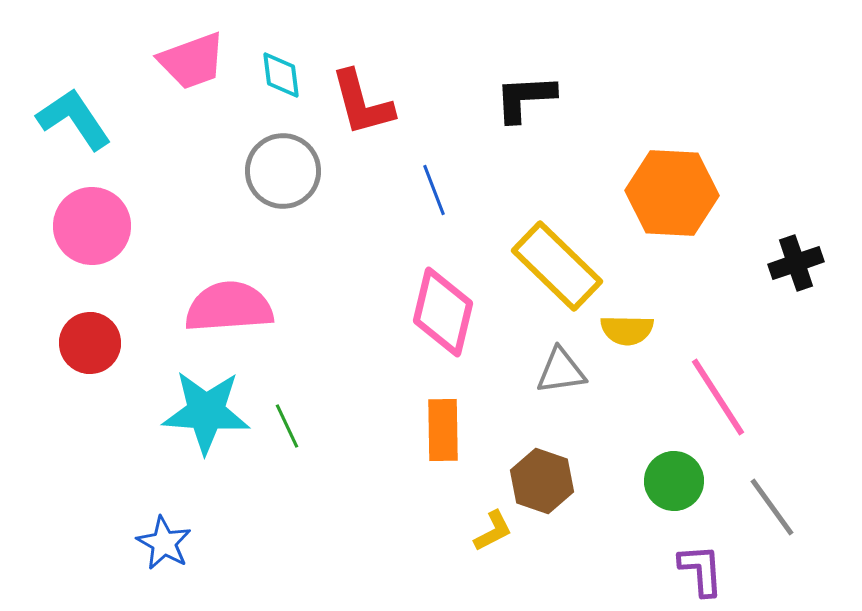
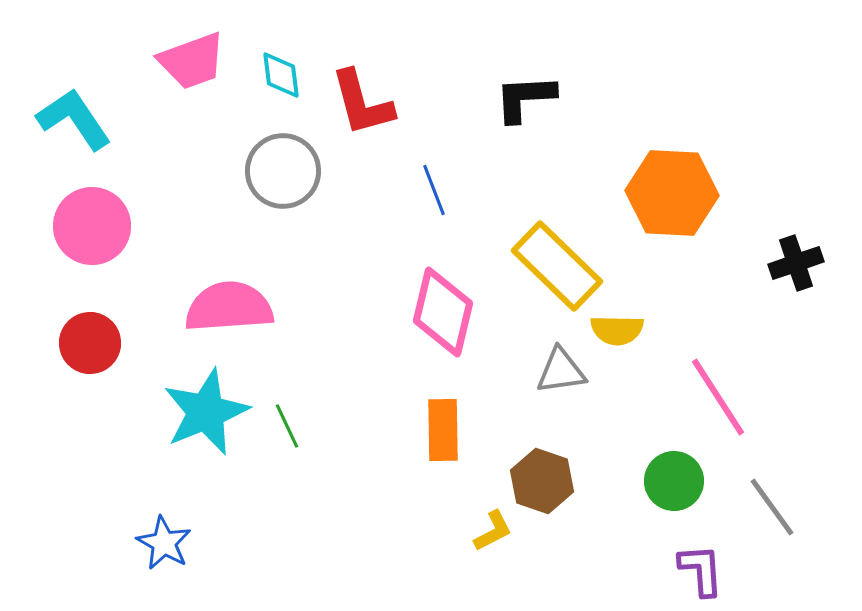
yellow semicircle: moved 10 px left
cyan star: rotated 26 degrees counterclockwise
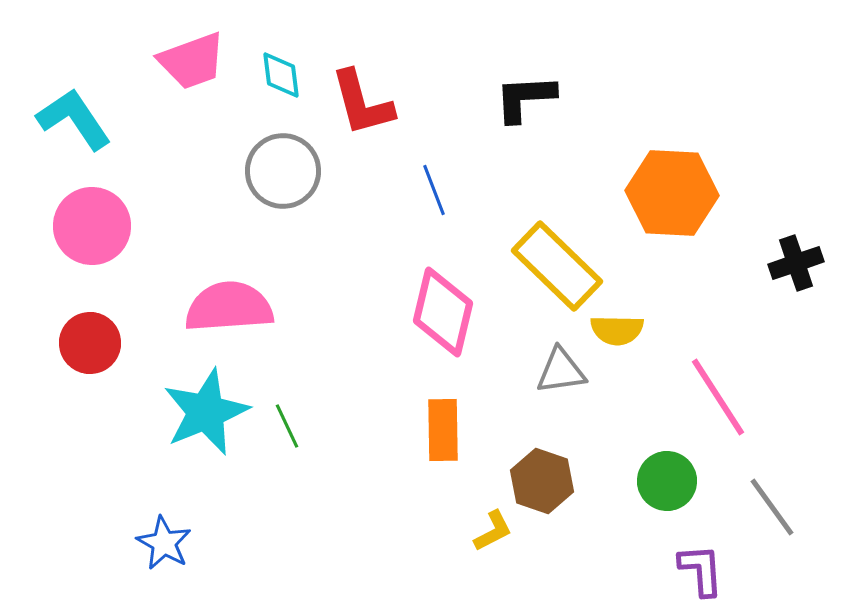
green circle: moved 7 px left
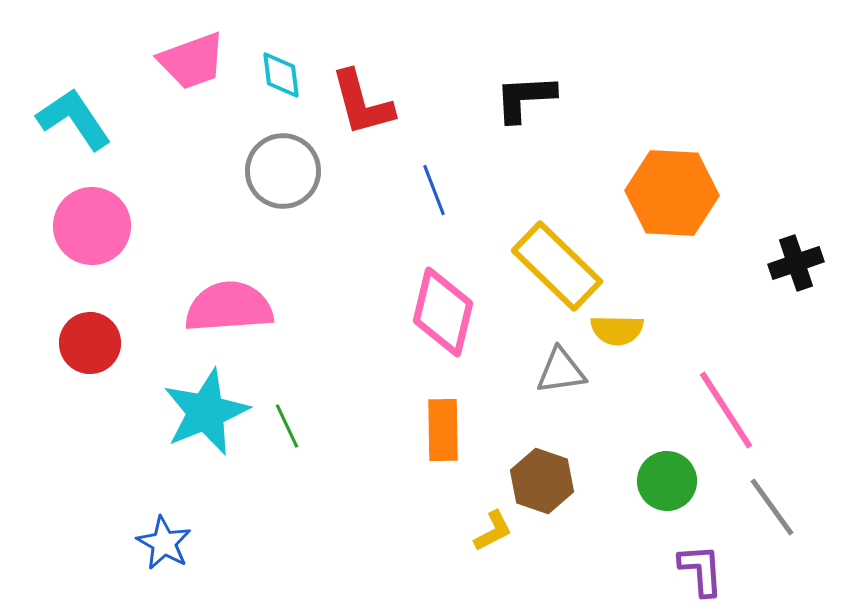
pink line: moved 8 px right, 13 px down
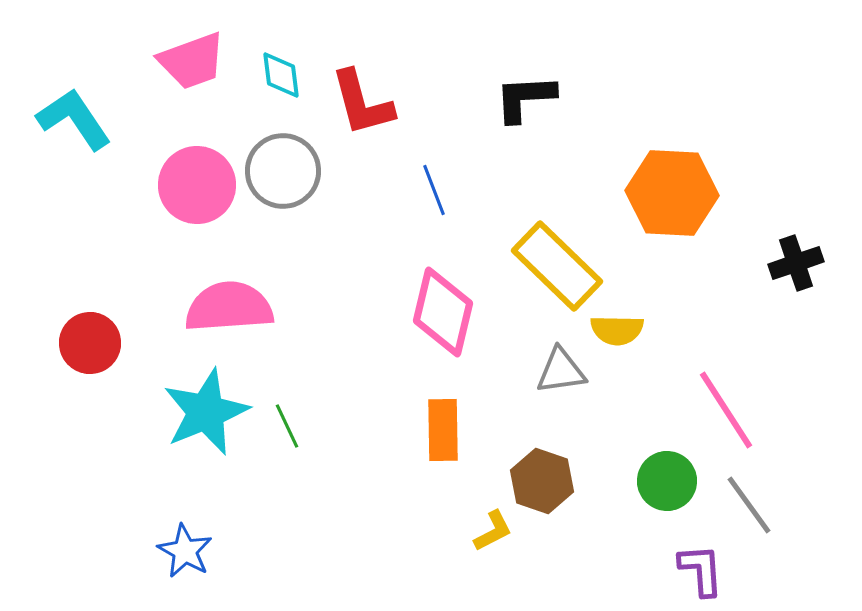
pink circle: moved 105 px right, 41 px up
gray line: moved 23 px left, 2 px up
blue star: moved 21 px right, 8 px down
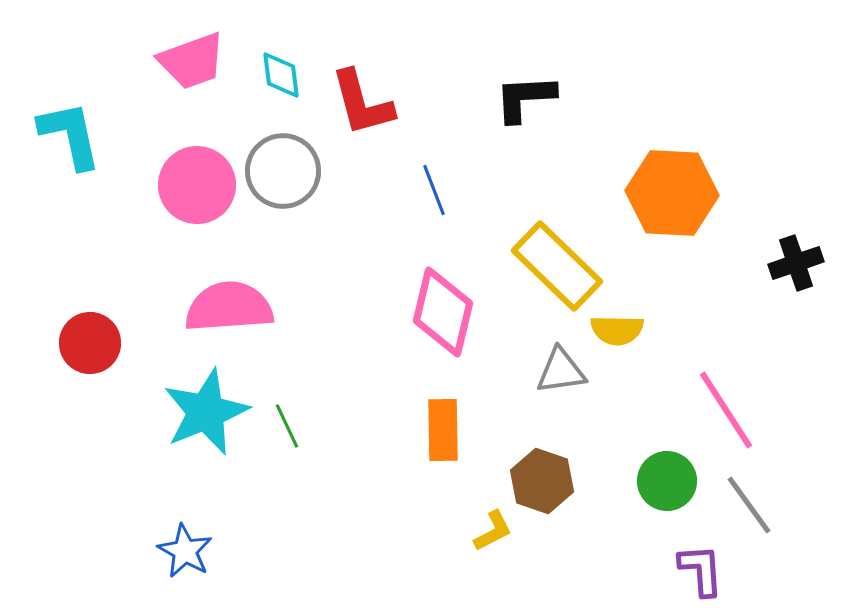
cyan L-shape: moved 4 px left, 16 px down; rotated 22 degrees clockwise
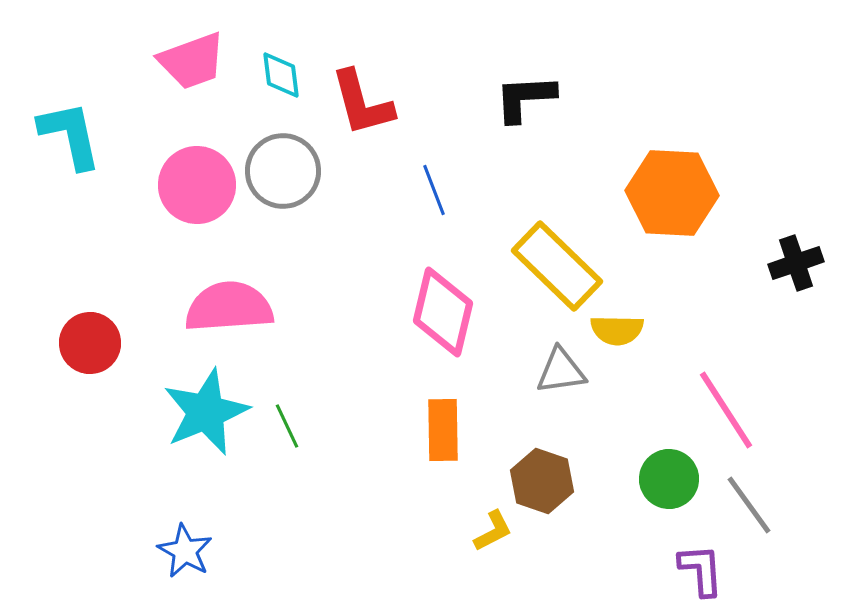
green circle: moved 2 px right, 2 px up
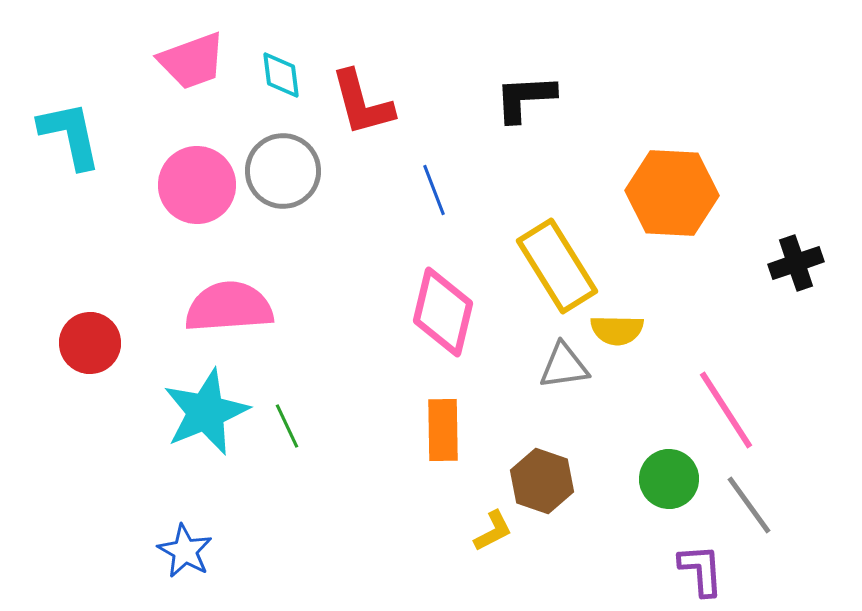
yellow rectangle: rotated 14 degrees clockwise
gray triangle: moved 3 px right, 5 px up
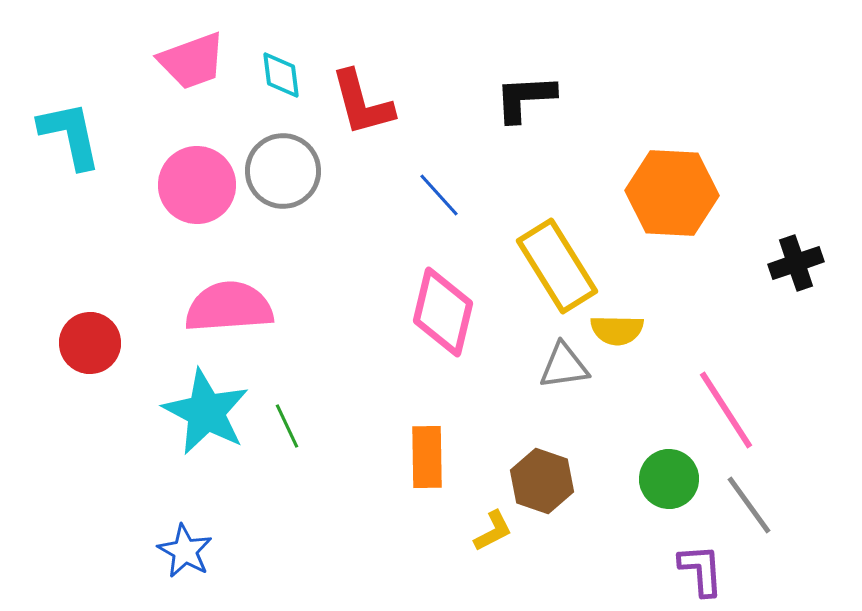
blue line: moved 5 px right, 5 px down; rotated 21 degrees counterclockwise
cyan star: rotated 22 degrees counterclockwise
orange rectangle: moved 16 px left, 27 px down
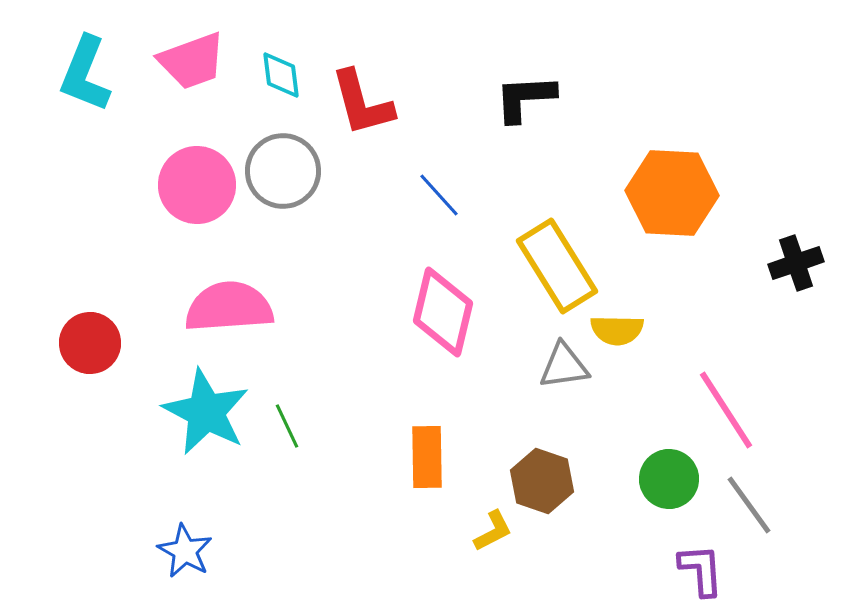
cyan L-shape: moved 15 px right, 61 px up; rotated 146 degrees counterclockwise
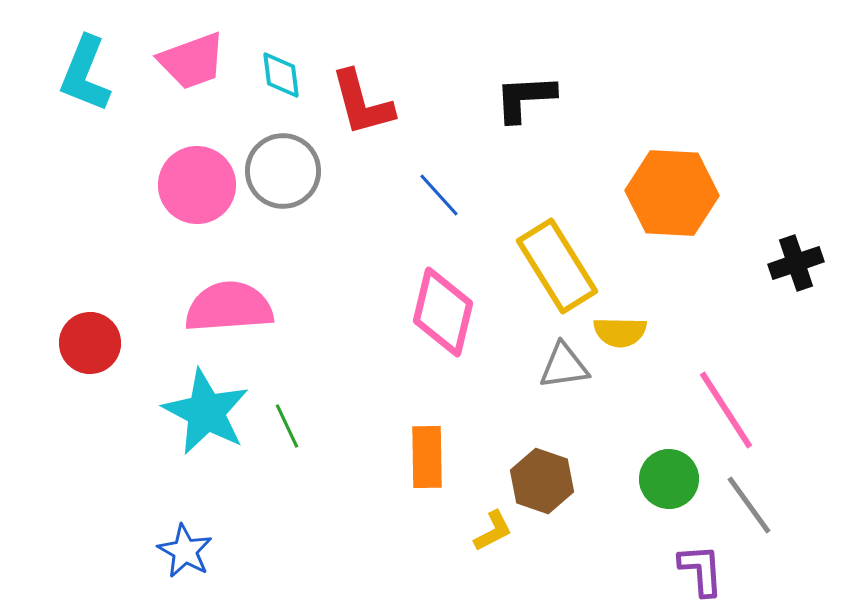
yellow semicircle: moved 3 px right, 2 px down
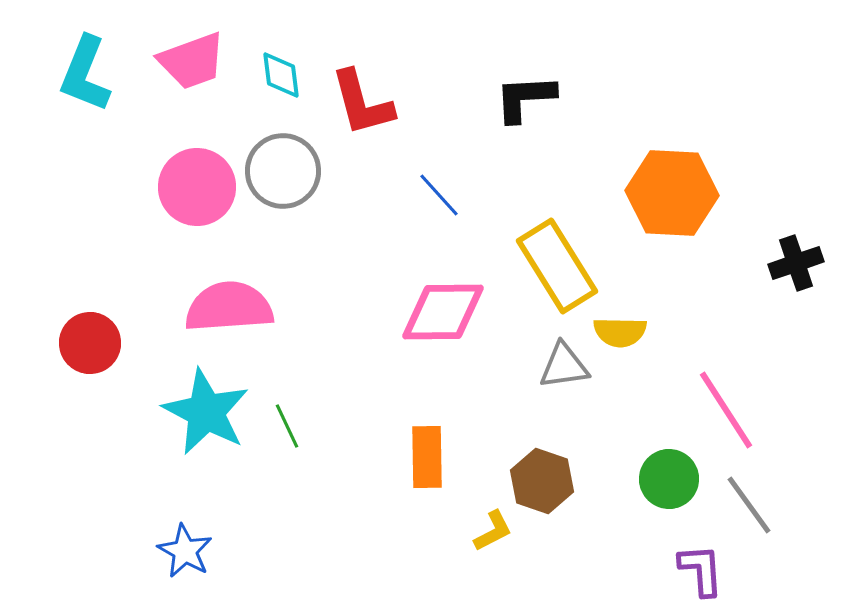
pink circle: moved 2 px down
pink diamond: rotated 76 degrees clockwise
